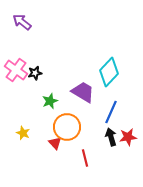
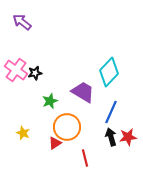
red triangle: rotated 40 degrees clockwise
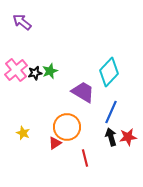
pink cross: rotated 15 degrees clockwise
green star: moved 30 px up
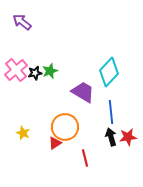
blue line: rotated 30 degrees counterclockwise
orange circle: moved 2 px left
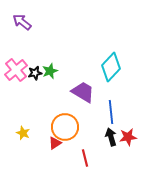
cyan diamond: moved 2 px right, 5 px up
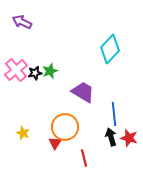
purple arrow: rotated 12 degrees counterclockwise
cyan diamond: moved 1 px left, 18 px up
blue line: moved 3 px right, 2 px down
red star: moved 1 px right, 1 px down; rotated 24 degrees clockwise
red triangle: rotated 24 degrees counterclockwise
red line: moved 1 px left
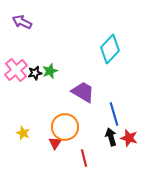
blue line: rotated 10 degrees counterclockwise
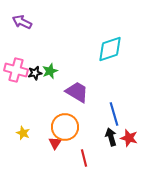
cyan diamond: rotated 28 degrees clockwise
pink cross: rotated 35 degrees counterclockwise
purple trapezoid: moved 6 px left
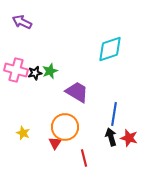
blue line: rotated 25 degrees clockwise
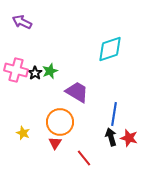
black star: rotated 24 degrees counterclockwise
orange circle: moved 5 px left, 5 px up
red line: rotated 24 degrees counterclockwise
